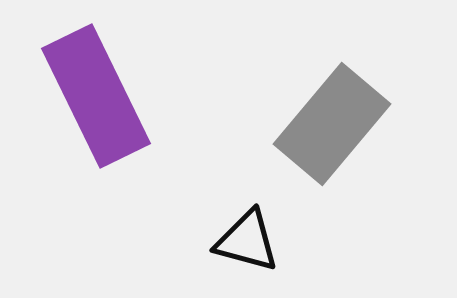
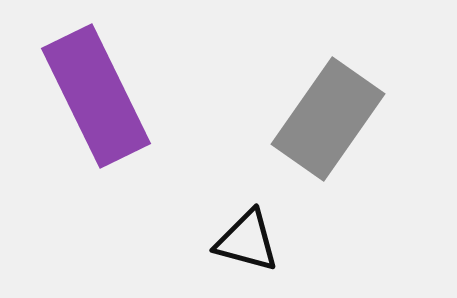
gray rectangle: moved 4 px left, 5 px up; rotated 5 degrees counterclockwise
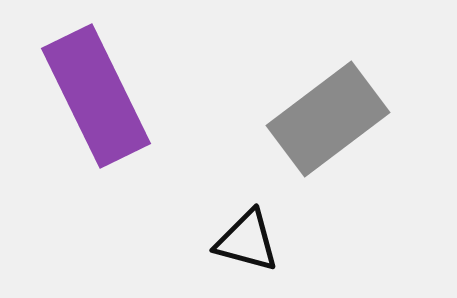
gray rectangle: rotated 18 degrees clockwise
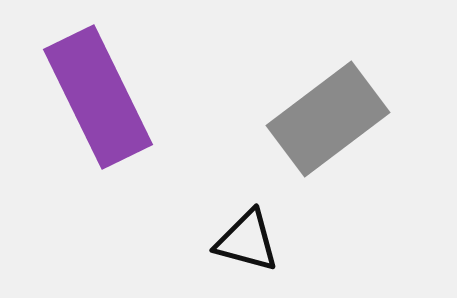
purple rectangle: moved 2 px right, 1 px down
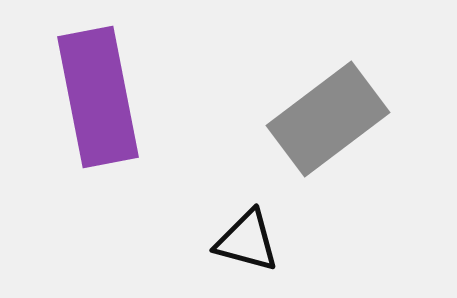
purple rectangle: rotated 15 degrees clockwise
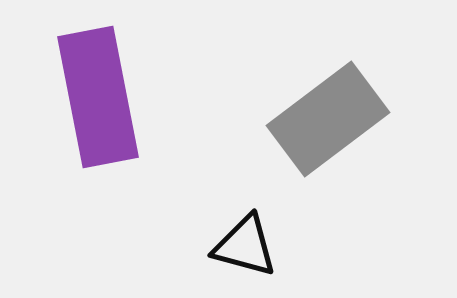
black triangle: moved 2 px left, 5 px down
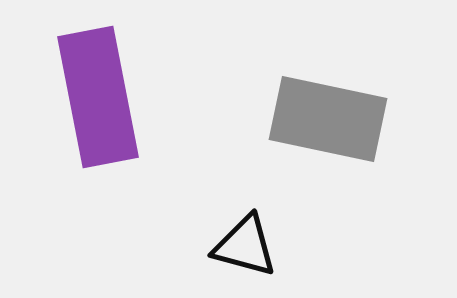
gray rectangle: rotated 49 degrees clockwise
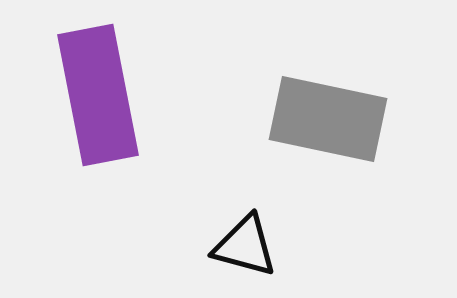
purple rectangle: moved 2 px up
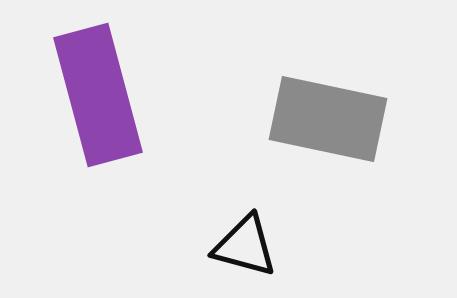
purple rectangle: rotated 4 degrees counterclockwise
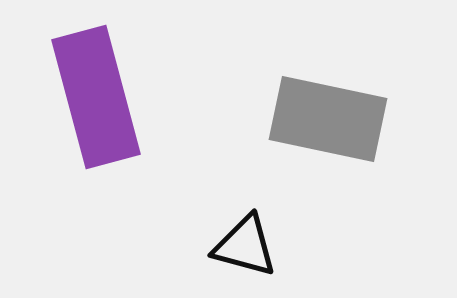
purple rectangle: moved 2 px left, 2 px down
